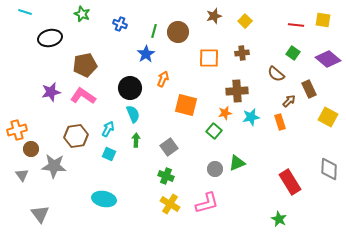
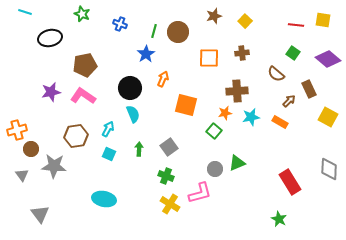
orange rectangle at (280, 122): rotated 42 degrees counterclockwise
green arrow at (136, 140): moved 3 px right, 9 px down
pink L-shape at (207, 203): moved 7 px left, 10 px up
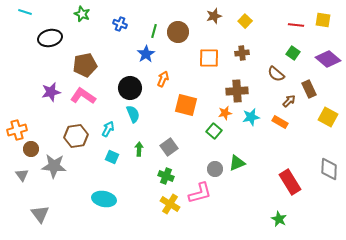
cyan square at (109, 154): moved 3 px right, 3 px down
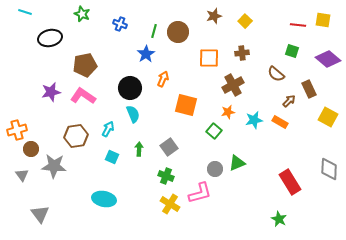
red line at (296, 25): moved 2 px right
green square at (293, 53): moved 1 px left, 2 px up; rotated 16 degrees counterclockwise
brown cross at (237, 91): moved 4 px left, 6 px up; rotated 25 degrees counterclockwise
orange star at (225, 113): moved 3 px right, 1 px up
cyan star at (251, 117): moved 3 px right, 3 px down
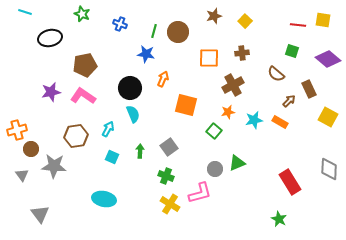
blue star at (146, 54): rotated 30 degrees counterclockwise
green arrow at (139, 149): moved 1 px right, 2 px down
